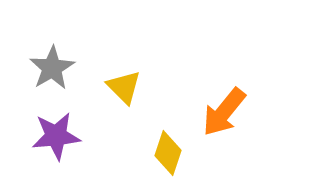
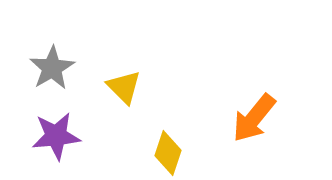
orange arrow: moved 30 px right, 6 px down
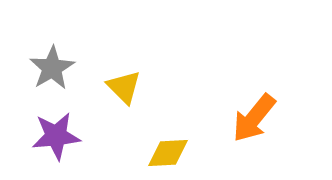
yellow diamond: rotated 69 degrees clockwise
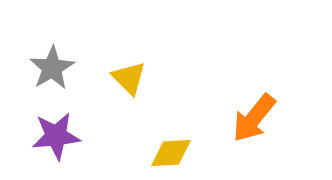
yellow triangle: moved 5 px right, 9 px up
yellow diamond: moved 3 px right
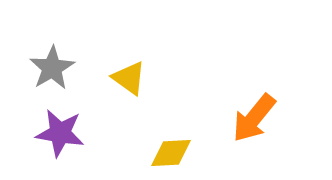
yellow triangle: rotated 9 degrees counterclockwise
purple star: moved 4 px right, 3 px up; rotated 15 degrees clockwise
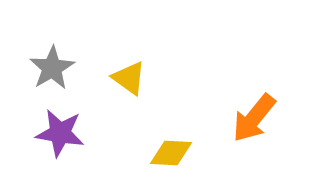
yellow diamond: rotated 6 degrees clockwise
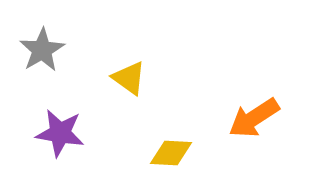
gray star: moved 10 px left, 18 px up
orange arrow: rotated 18 degrees clockwise
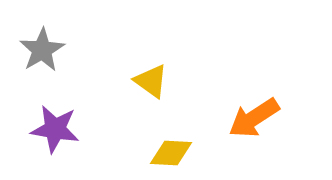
yellow triangle: moved 22 px right, 3 px down
purple star: moved 5 px left, 4 px up
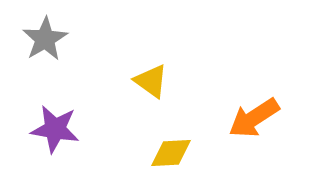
gray star: moved 3 px right, 11 px up
yellow diamond: rotated 6 degrees counterclockwise
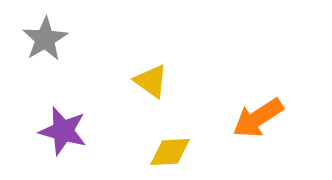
orange arrow: moved 4 px right
purple star: moved 8 px right, 2 px down; rotated 6 degrees clockwise
yellow diamond: moved 1 px left, 1 px up
